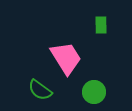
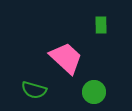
pink trapezoid: rotated 15 degrees counterclockwise
green semicircle: moved 6 px left; rotated 20 degrees counterclockwise
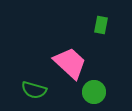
green rectangle: rotated 12 degrees clockwise
pink trapezoid: moved 4 px right, 5 px down
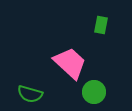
green semicircle: moved 4 px left, 4 px down
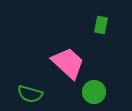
pink trapezoid: moved 2 px left
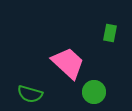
green rectangle: moved 9 px right, 8 px down
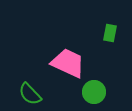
pink trapezoid: rotated 18 degrees counterclockwise
green semicircle: rotated 30 degrees clockwise
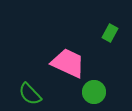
green rectangle: rotated 18 degrees clockwise
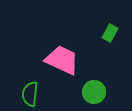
pink trapezoid: moved 6 px left, 3 px up
green semicircle: rotated 50 degrees clockwise
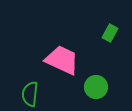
green circle: moved 2 px right, 5 px up
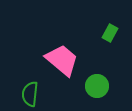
pink trapezoid: rotated 15 degrees clockwise
green circle: moved 1 px right, 1 px up
